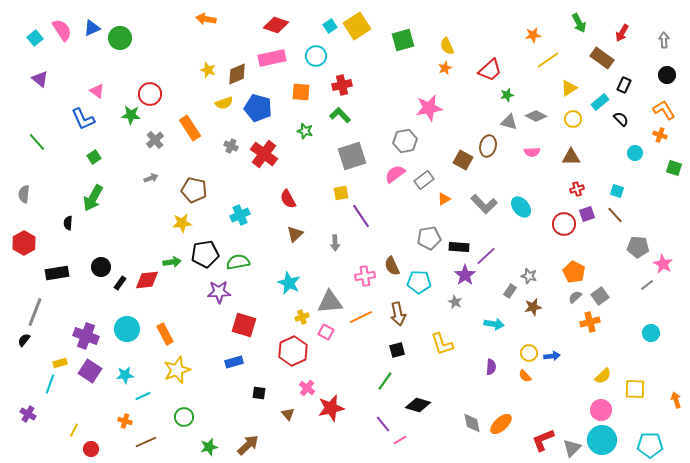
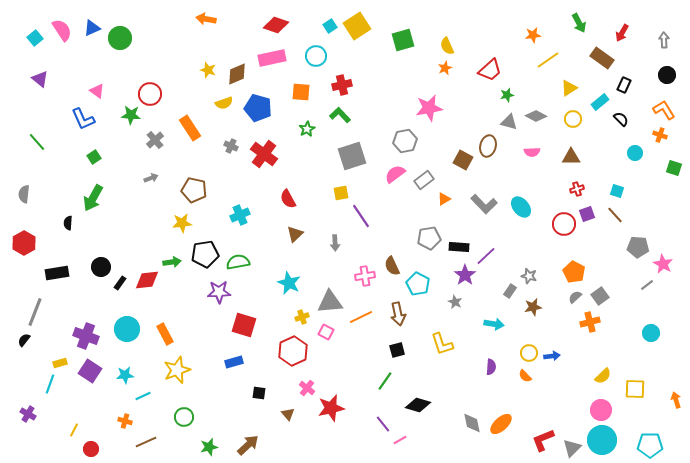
green star at (305, 131): moved 2 px right, 2 px up; rotated 28 degrees clockwise
cyan pentagon at (419, 282): moved 1 px left, 2 px down; rotated 25 degrees clockwise
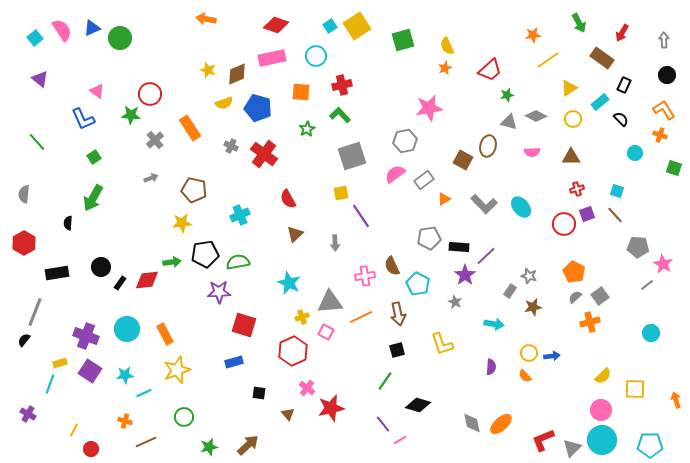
cyan line at (143, 396): moved 1 px right, 3 px up
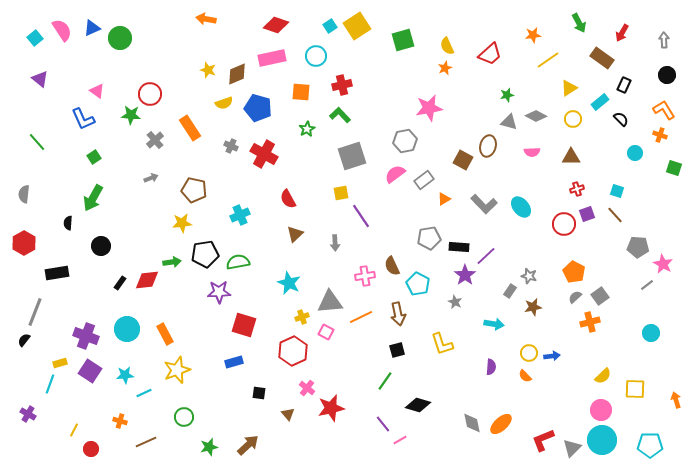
red trapezoid at (490, 70): moved 16 px up
red cross at (264, 154): rotated 8 degrees counterclockwise
black circle at (101, 267): moved 21 px up
orange cross at (125, 421): moved 5 px left
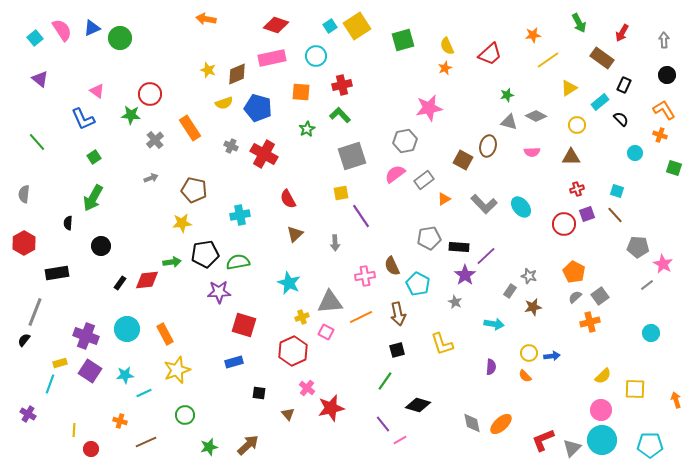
yellow circle at (573, 119): moved 4 px right, 6 px down
cyan cross at (240, 215): rotated 12 degrees clockwise
green circle at (184, 417): moved 1 px right, 2 px up
yellow line at (74, 430): rotated 24 degrees counterclockwise
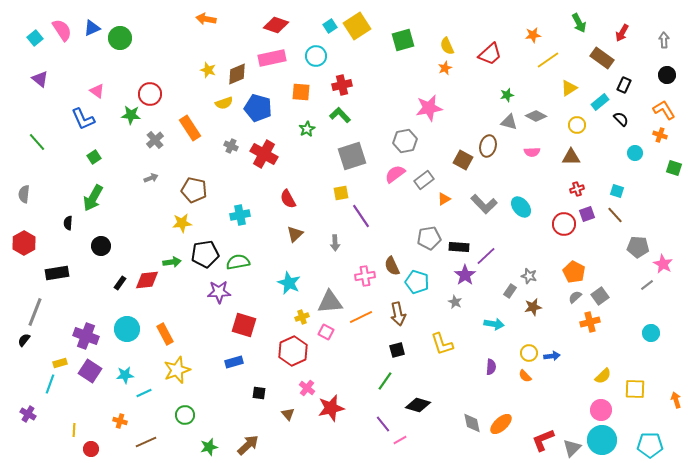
cyan pentagon at (418, 284): moved 1 px left, 2 px up; rotated 10 degrees counterclockwise
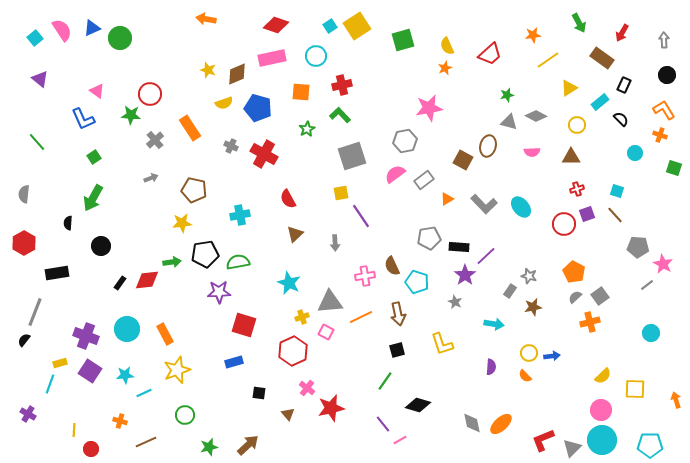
orange triangle at (444, 199): moved 3 px right
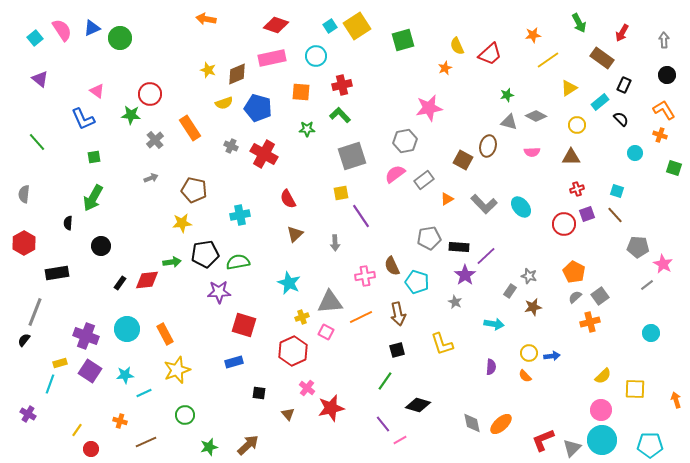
yellow semicircle at (447, 46): moved 10 px right
green star at (307, 129): rotated 28 degrees clockwise
green square at (94, 157): rotated 24 degrees clockwise
yellow line at (74, 430): moved 3 px right; rotated 32 degrees clockwise
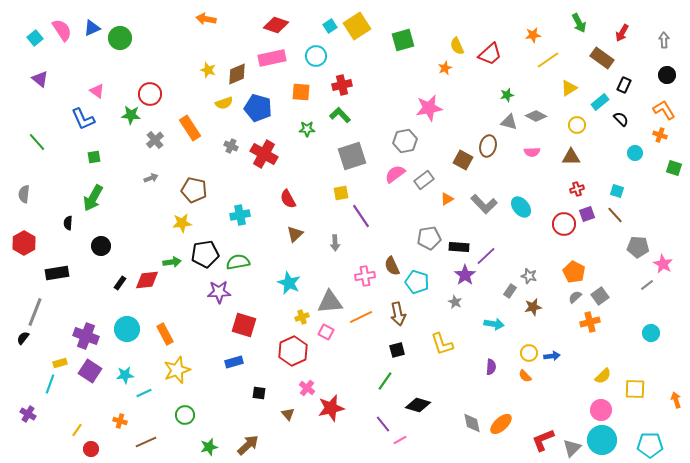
black semicircle at (24, 340): moved 1 px left, 2 px up
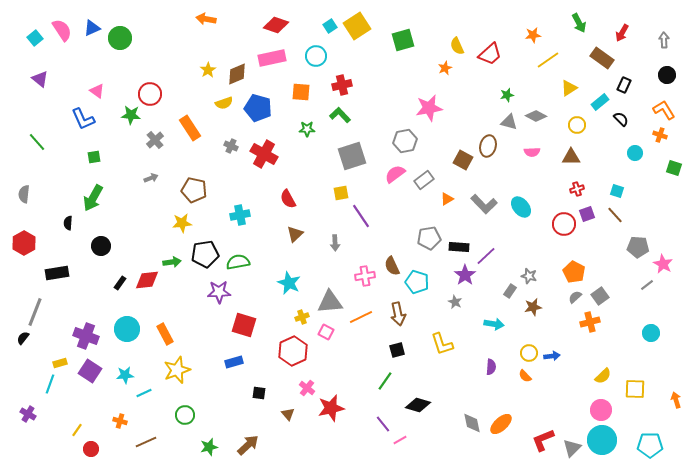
yellow star at (208, 70): rotated 21 degrees clockwise
